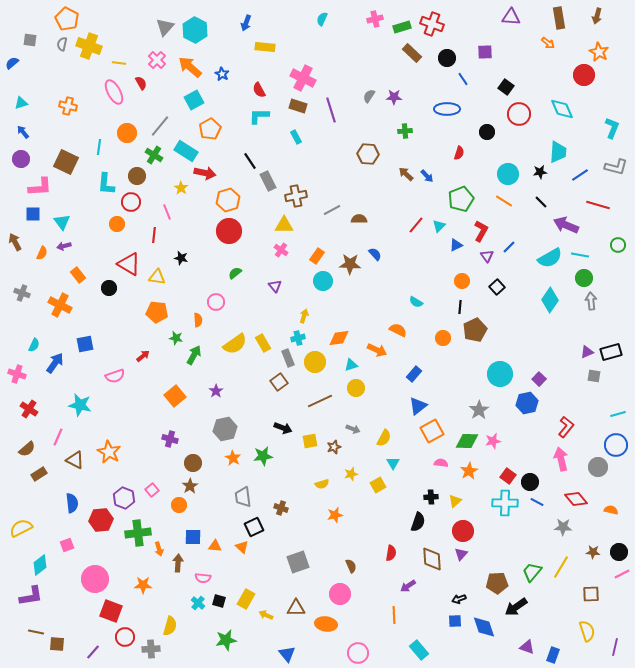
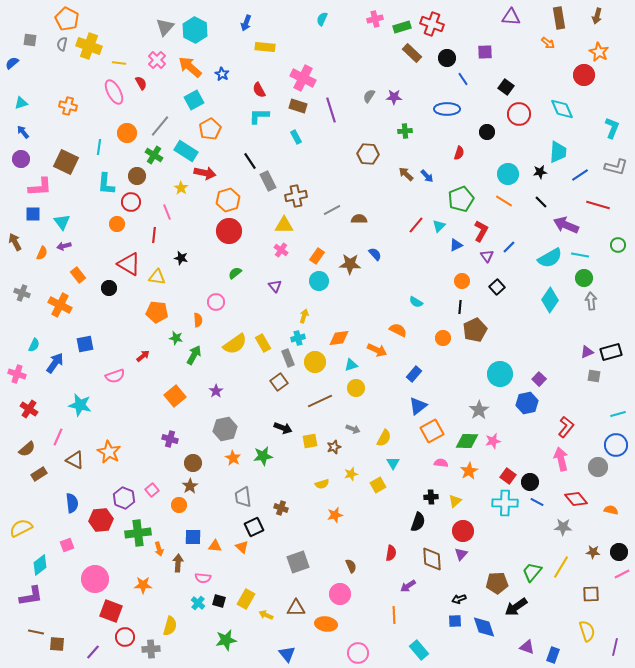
cyan circle at (323, 281): moved 4 px left
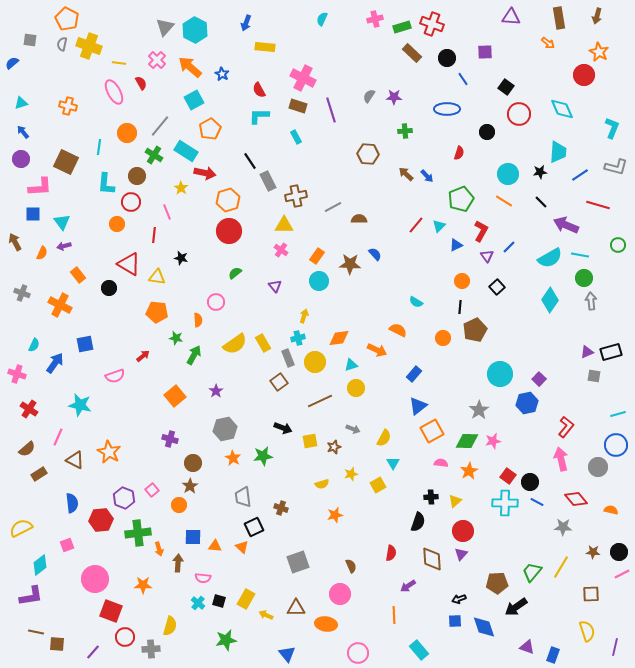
gray line at (332, 210): moved 1 px right, 3 px up
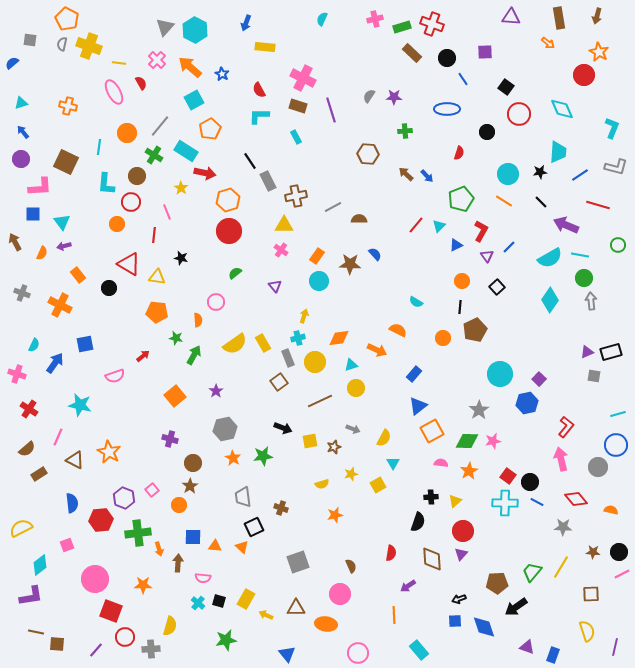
purple line at (93, 652): moved 3 px right, 2 px up
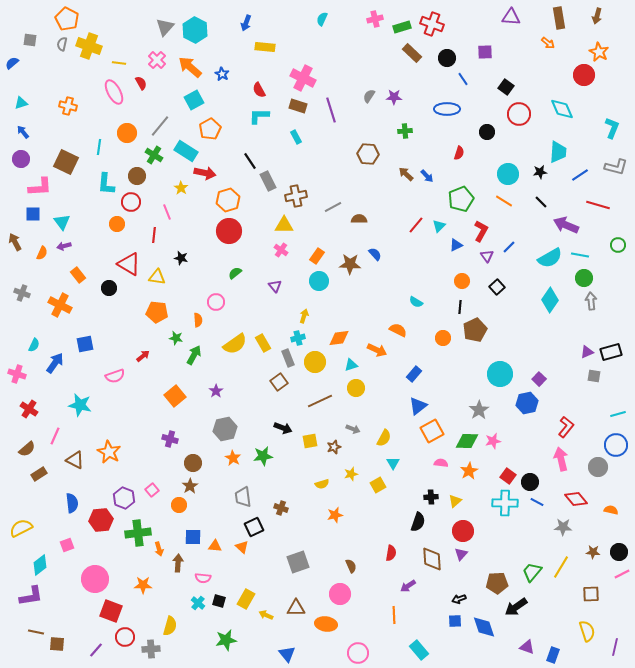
pink line at (58, 437): moved 3 px left, 1 px up
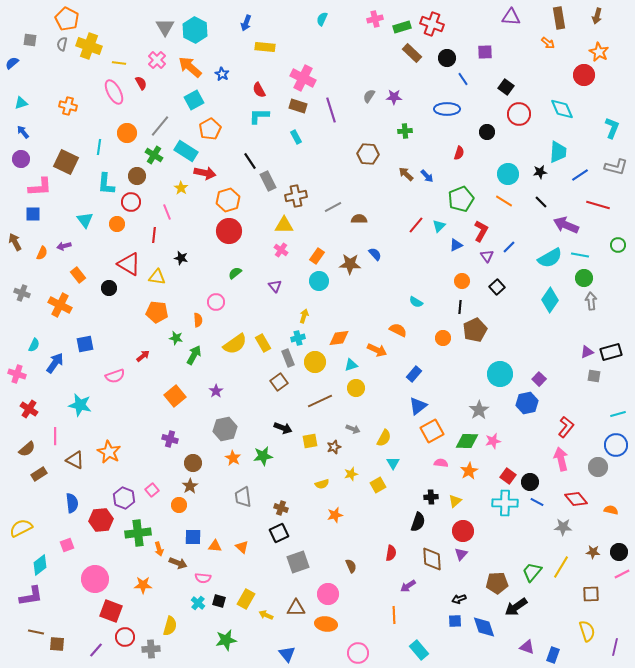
gray triangle at (165, 27): rotated 12 degrees counterclockwise
cyan triangle at (62, 222): moved 23 px right, 2 px up
pink line at (55, 436): rotated 24 degrees counterclockwise
black square at (254, 527): moved 25 px right, 6 px down
brown arrow at (178, 563): rotated 108 degrees clockwise
pink circle at (340, 594): moved 12 px left
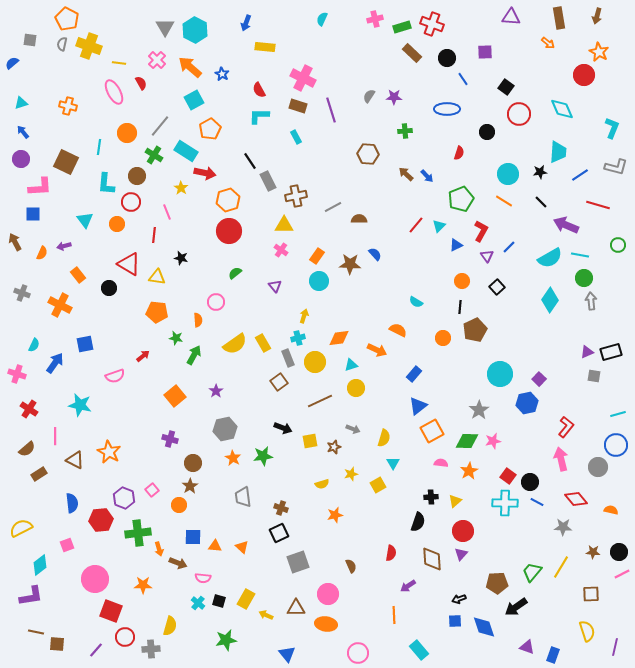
yellow semicircle at (384, 438): rotated 12 degrees counterclockwise
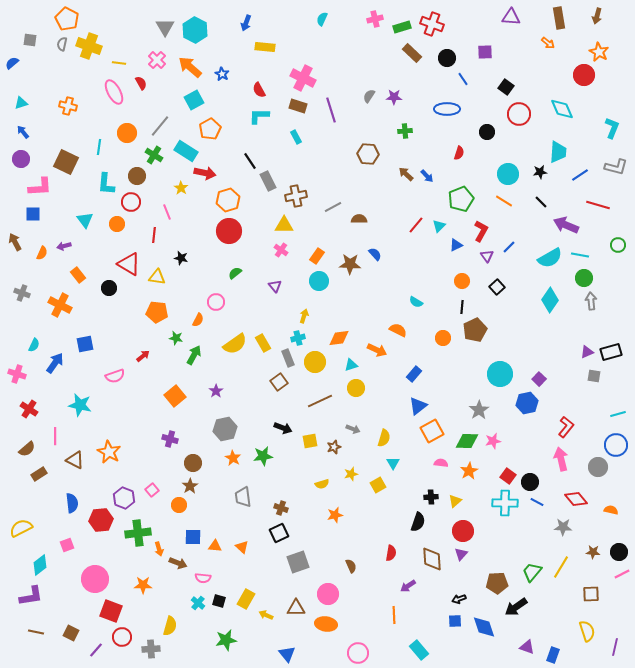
black line at (460, 307): moved 2 px right
orange semicircle at (198, 320): rotated 32 degrees clockwise
red circle at (125, 637): moved 3 px left
brown square at (57, 644): moved 14 px right, 11 px up; rotated 21 degrees clockwise
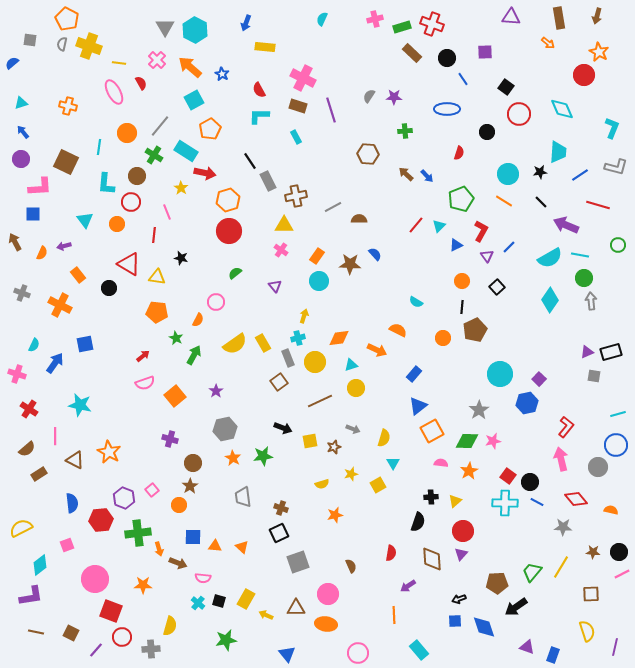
green star at (176, 338): rotated 16 degrees clockwise
pink semicircle at (115, 376): moved 30 px right, 7 px down
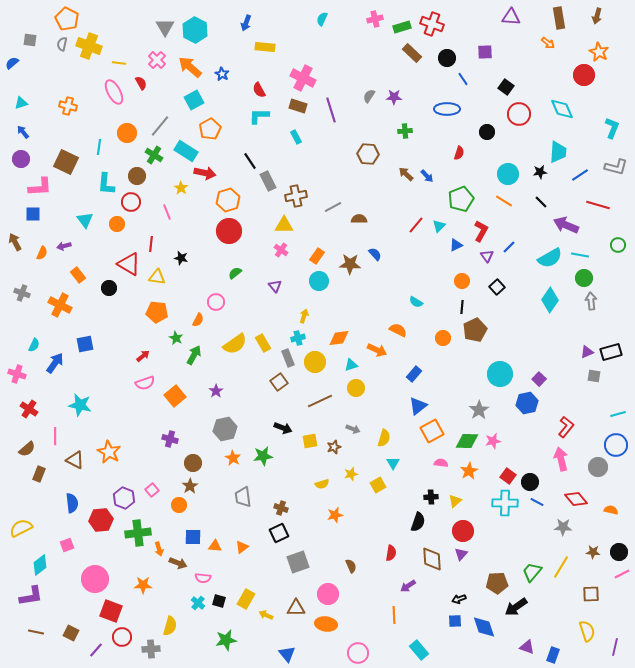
red line at (154, 235): moved 3 px left, 9 px down
brown rectangle at (39, 474): rotated 35 degrees counterclockwise
orange triangle at (242, 547): rotated 40 degrees clockwise
